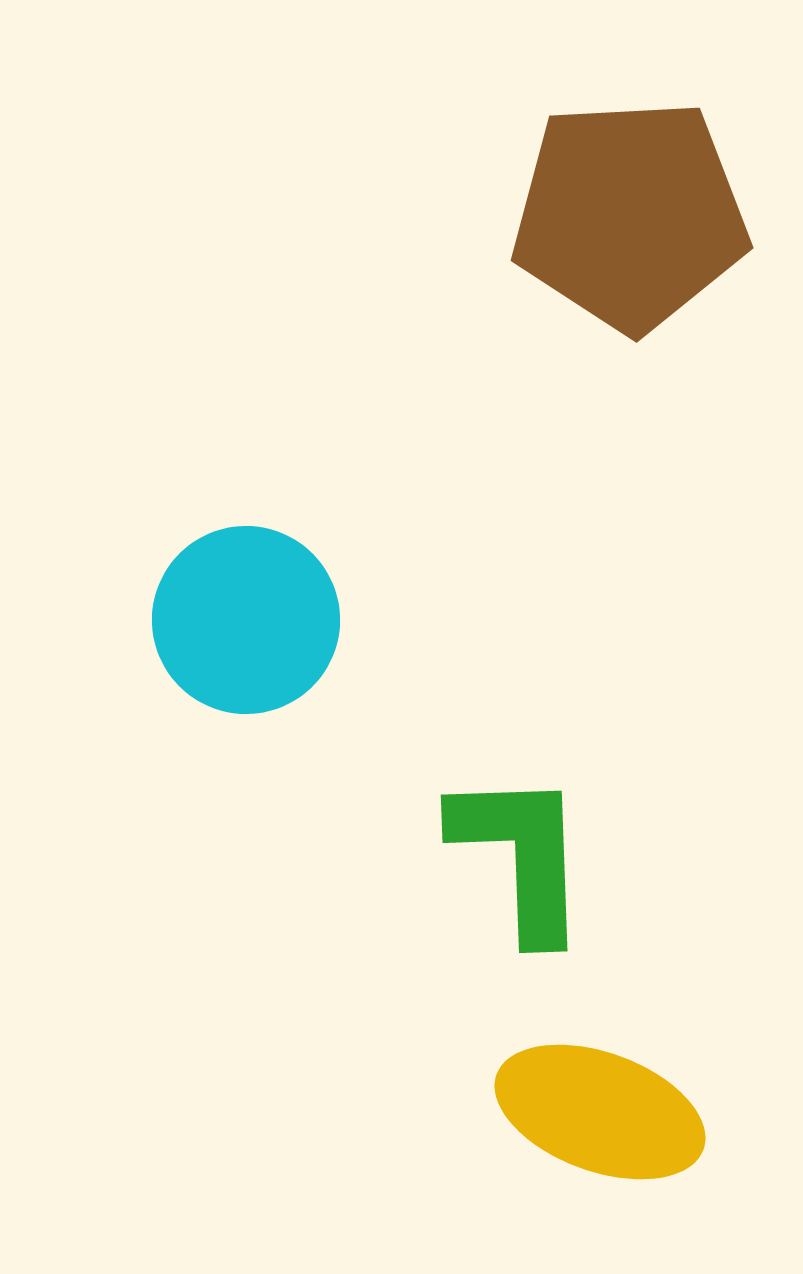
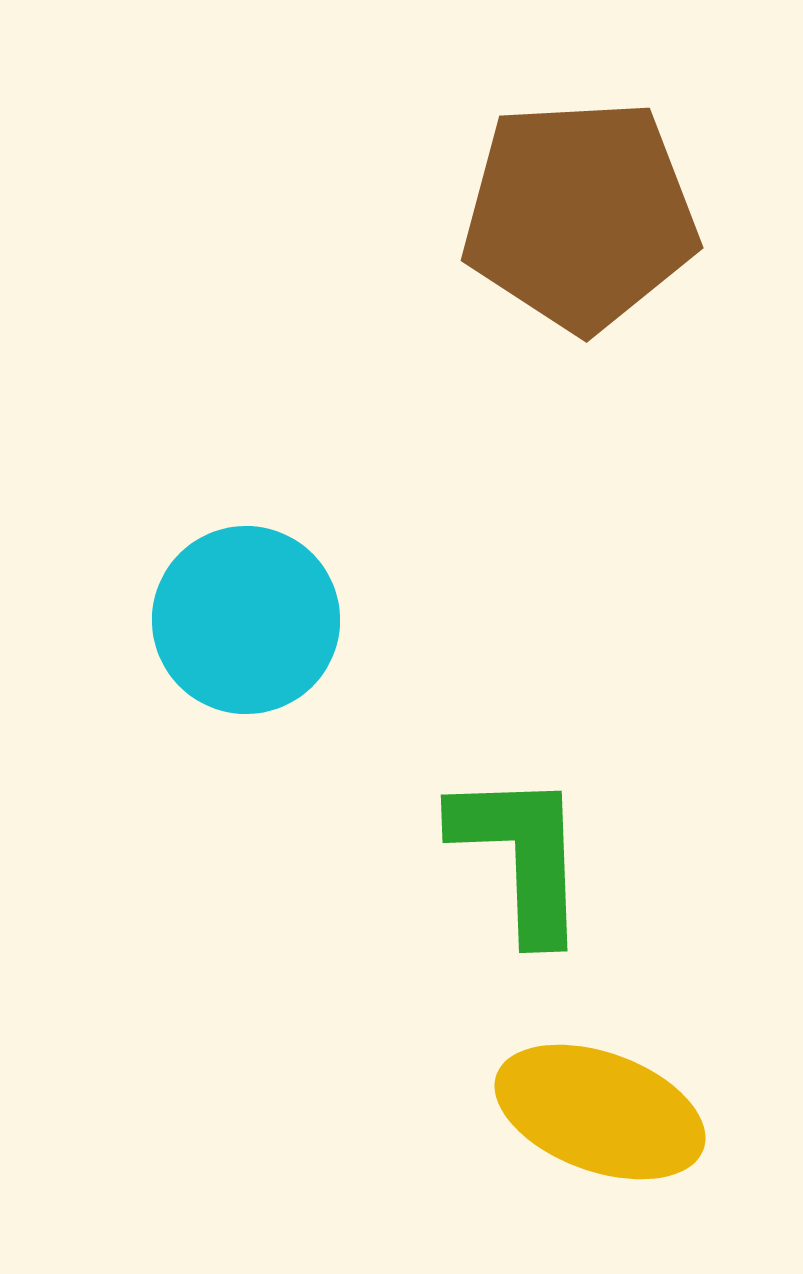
brown pentagon: moved 50 px left
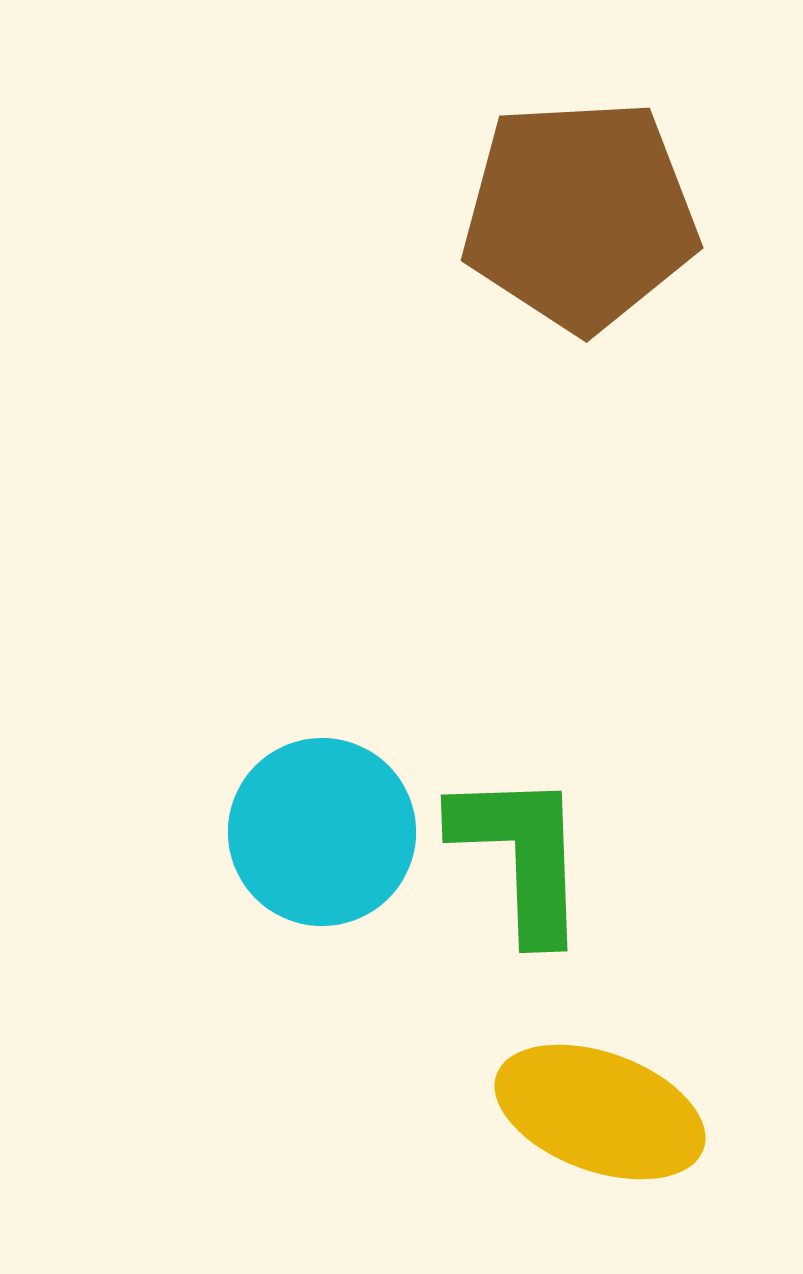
cyan circle: moved 76 px right, 212 px down
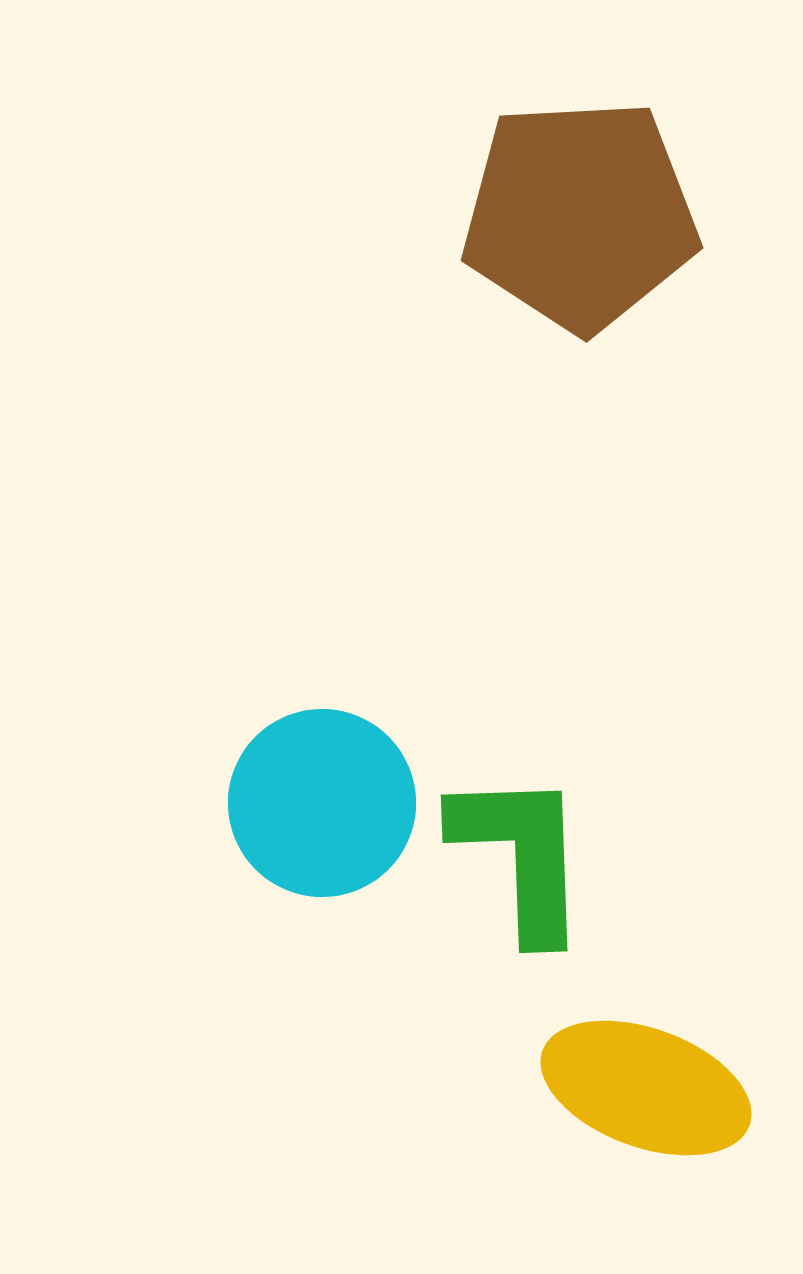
cyan circle: moved 29 px up
yellow ellipse: moved 46 px right, 24 px up
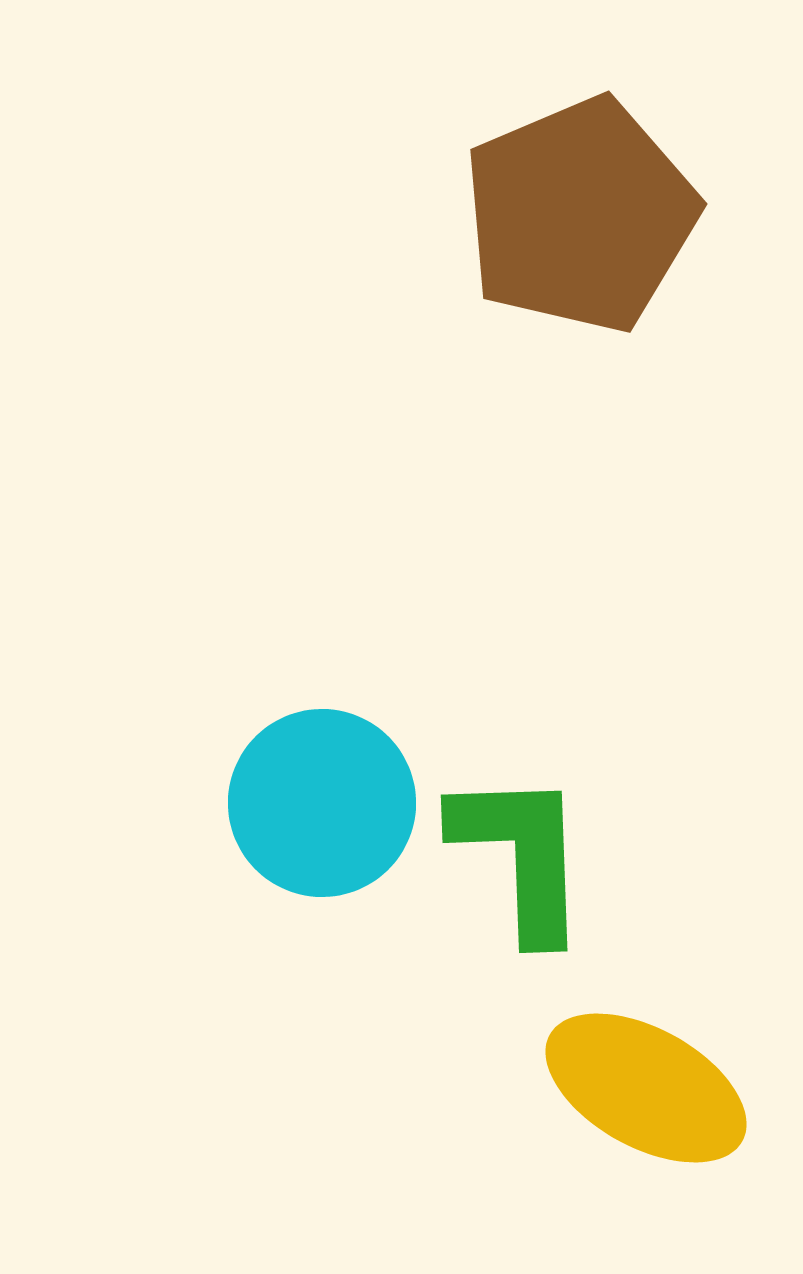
brown pentagon: rotated 20 degrees counterclockwise
yellow ellipse: rotated 9 degrees clockwise
